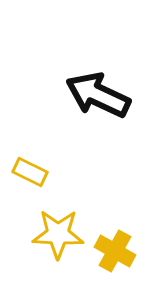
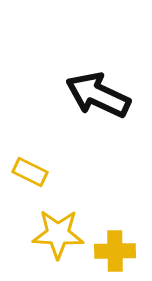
yellow cross: rotated 30 degrees counterclockwise
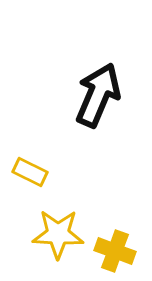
black arrow: rotated 88 degrees clockwise
yellow cross: rotated 21 degrees clockwise
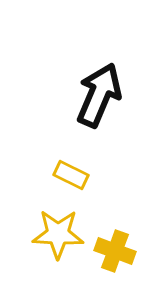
black arrow: moved 1 px right
yellow rectangle: moved 41 px right, 3 px down
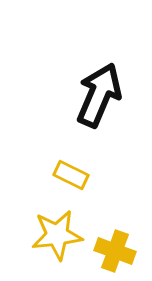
yellow star: moved 1 px left, 1 px down; rotated 9 degrees counterclockwise
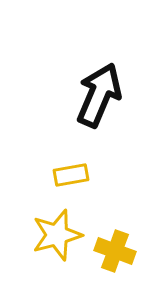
yellow rectangle: rotated 36 degrees counterclockwise
yellow star: rotated 9 degrees counterclockwise
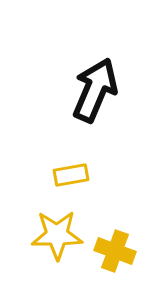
black arrow: moved 4 px left, 5 px up
yellow star: rotated 15 degrees clockwise
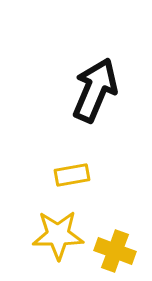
yellow rectangle: moved 1 px right
yellow star: moved 1 px right
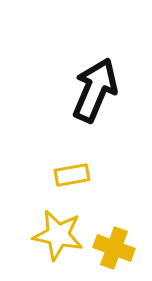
yellow star: rotated 12 degrees clockwise
yellow cross: moved 1 px left, 3 px up
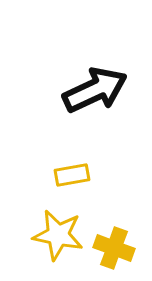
black arrow: rotated 42 degrees clockwise
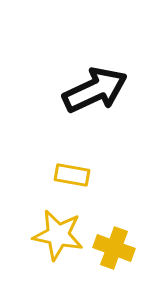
yellow rectangle: rotated 20 degrees clockwise
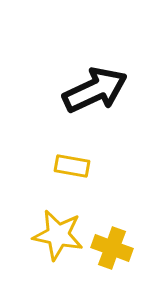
yellow rectangle: moved 9 px up
yellow cross: moved 2 px left
